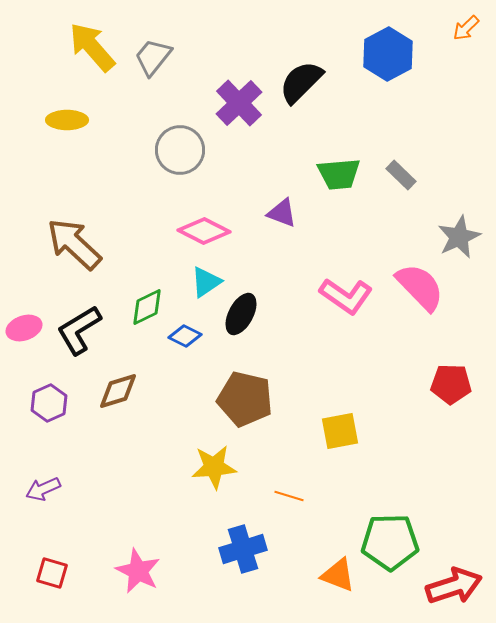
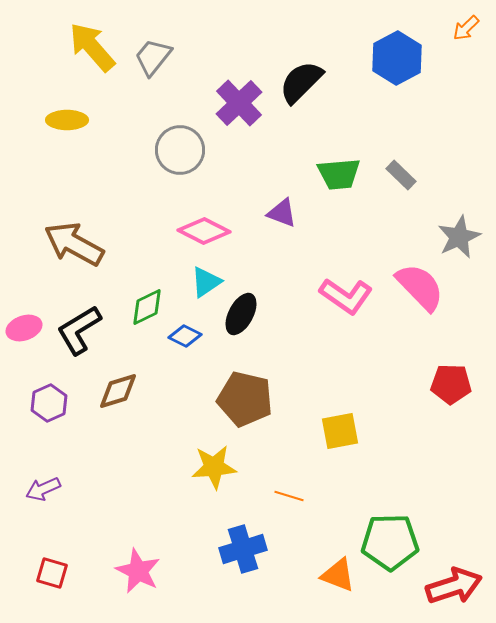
blue hexagon: moved 9 px right, 4 px down
brown arrow: rotated 14 degrees counterclockwise
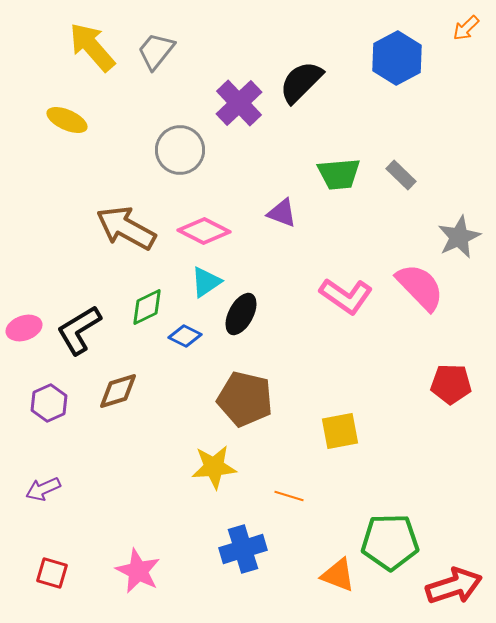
gray trapezoid: moved 3 px right, 6 px up
yellow ellipse: rotated 24 degrees clockwise
brown arrow: moved 52 px right, 16 px up
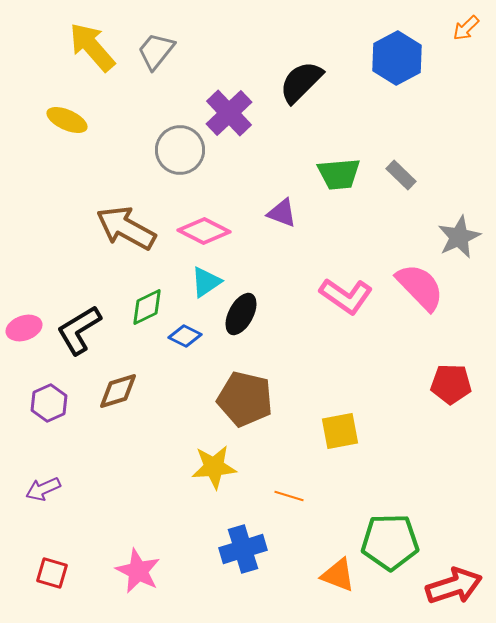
purple cross: moved 10 px left, 10 px down
